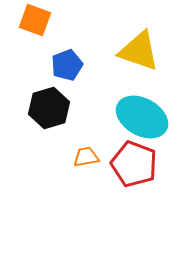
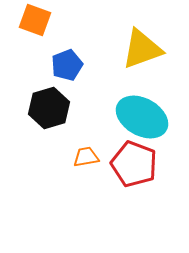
yellow triangle: moved 3 px right, 2 px up; rotated 39 degrees counterclockwise
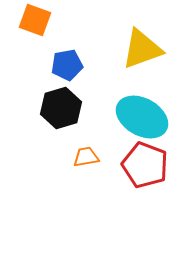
blue pentagon: rotated 12 degrees clockwise
black hexagon: moved 12 px right
red pentagon: moved 11 px right, 1 px down
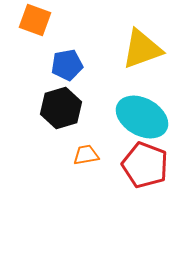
orange trapezoid: moved 2 px up
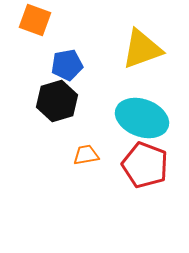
black hexagon: moved 4 px left, 7 px up
cyan ellipse: moved 1 px down; rotated 9 degrees counterclockwise
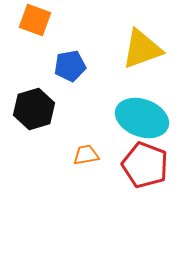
blue pentagon: moved 3 px right, 1 px down
black hexagon: moved 23 px left, 8 px down
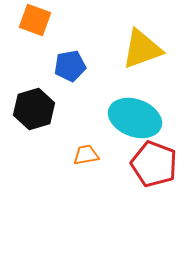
cyan ellipse: moved 7 px left
red pentagon: moved 9 px right, 1 px up
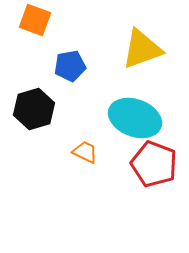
orange trapezoid: moved 1 px left, 3 px up; rotated 36 degrees clockwise
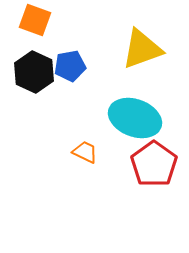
black hexagon: moved 37 px up; rotated 18 degrees counterclockwise
red pentagon: rotated 15 degrees clockwise
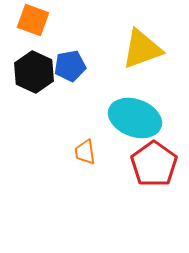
orange square: moved 2 px left
orange trapezoid: rotated 124 degrees counterclockwise
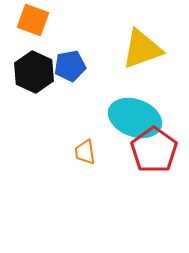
red pentagon: moved 14 px up
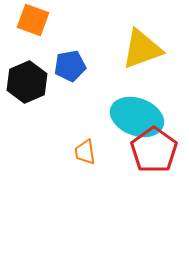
black hexagon: moved 7 px left, 10 px down; rotated 12 degrees clockwise
cyan ellipse: moved 2 px right, 1 px up
